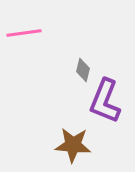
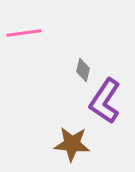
purple L-shape: rotated 12 degrees clockwise
brown star: moved 1 px left, 1 px up
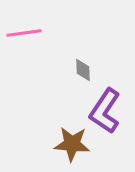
gray diamond: rotated 15 degrees counterclockwise
purple L-shape: moved 10 px down
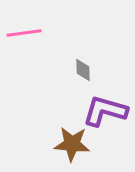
purple L-shape: rotated 72 degrees clockwise
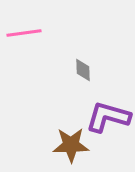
purple L-shape: moved 3 px right, 6 px down
brown star: moved 1 px left, 1 px down; rotated 6 degrees counterclockwise
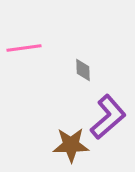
pink line: moved 15 px down
purple L-shape: rotated 123 degrees clockwise
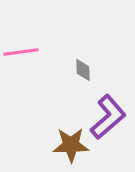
pink line: moved 3 px left, 4 px down
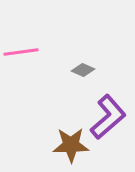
gray diamond: rotated 65 degrees counterclockwise
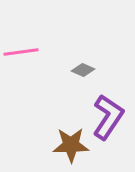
purple L-shape: rotated 15 degrees counterclockwise
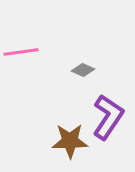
brown star: moved 1 px left, 4 px up
